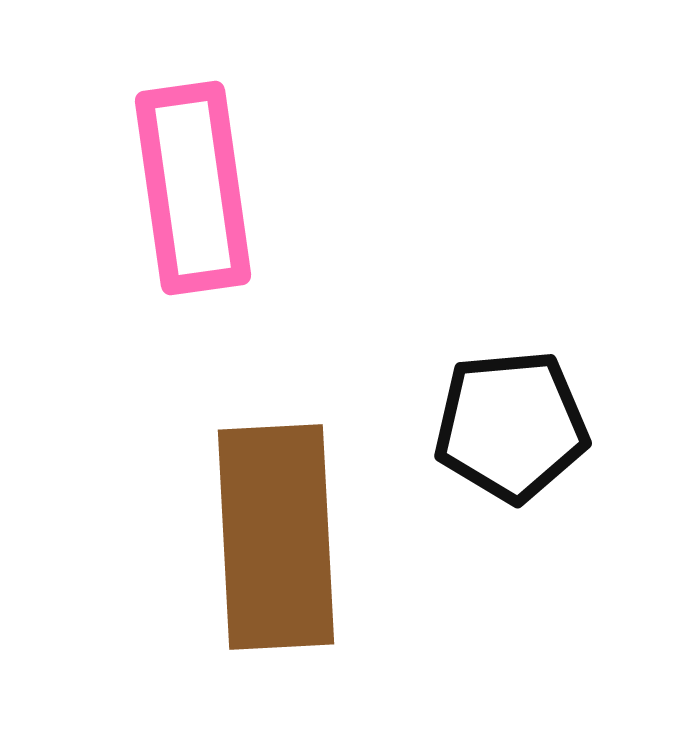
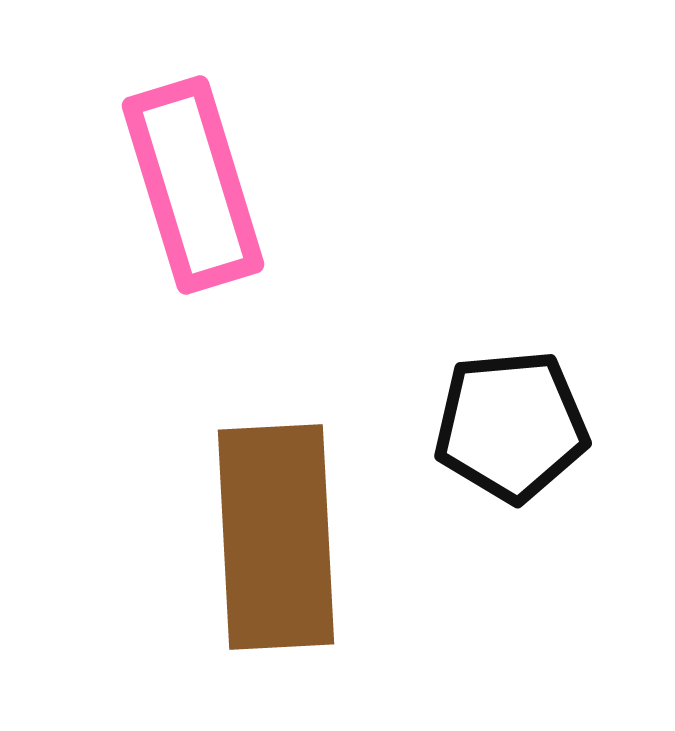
pink rectangle: moved 3 px up; rotated 9 degrees counterclockwise
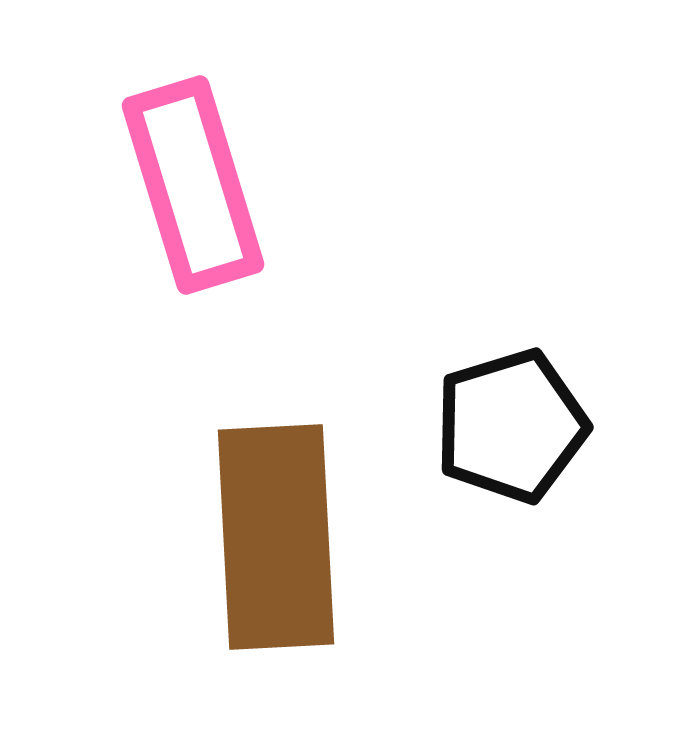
black pentagon: rotated 12 degrees counterclockwise
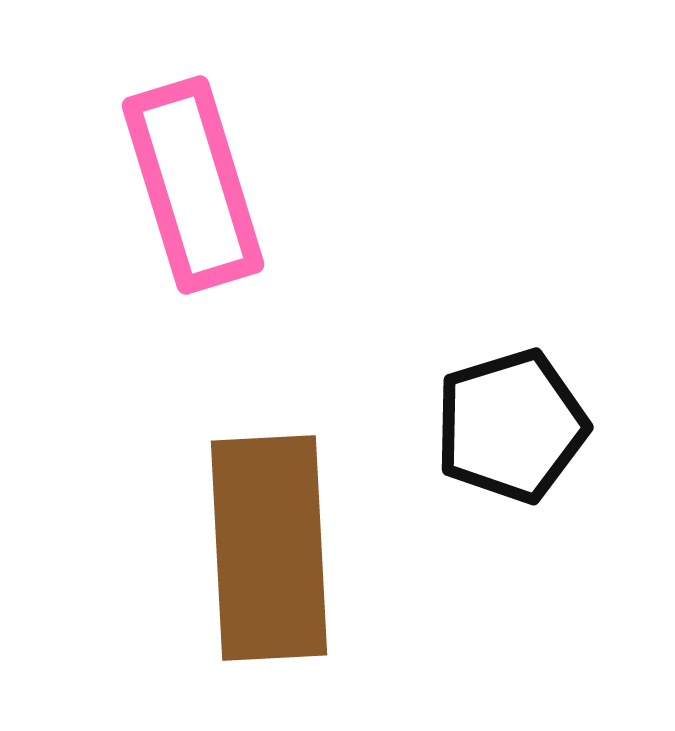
brown rectangle: moved 7 px left, 11 px down
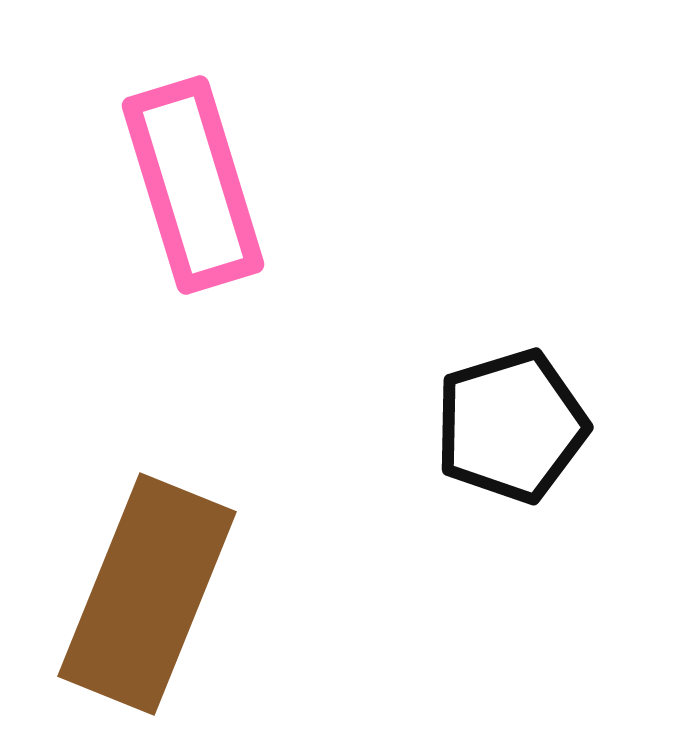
brown rectangle: moved 122 px left, 46 px down; rotated 25 degrees clockwise
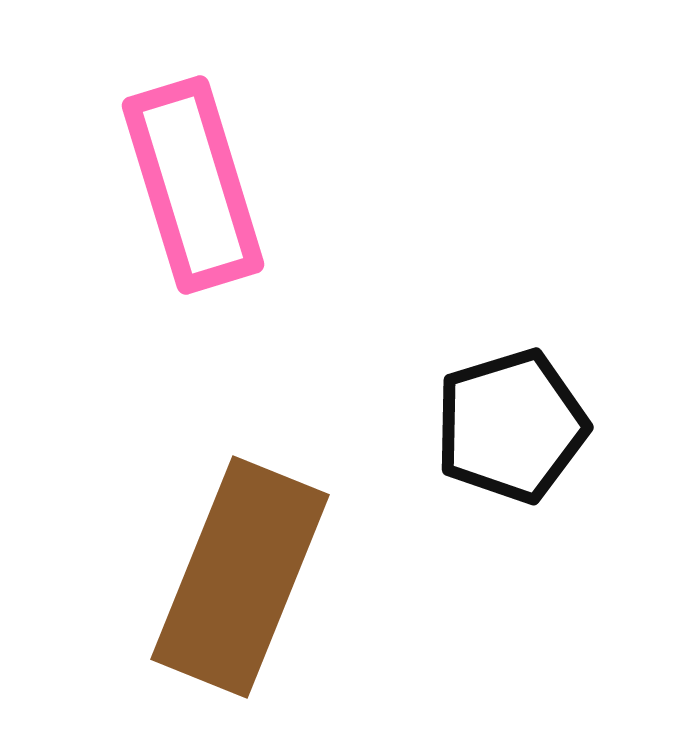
brown rectangle: moved 93 px right, 17 px up
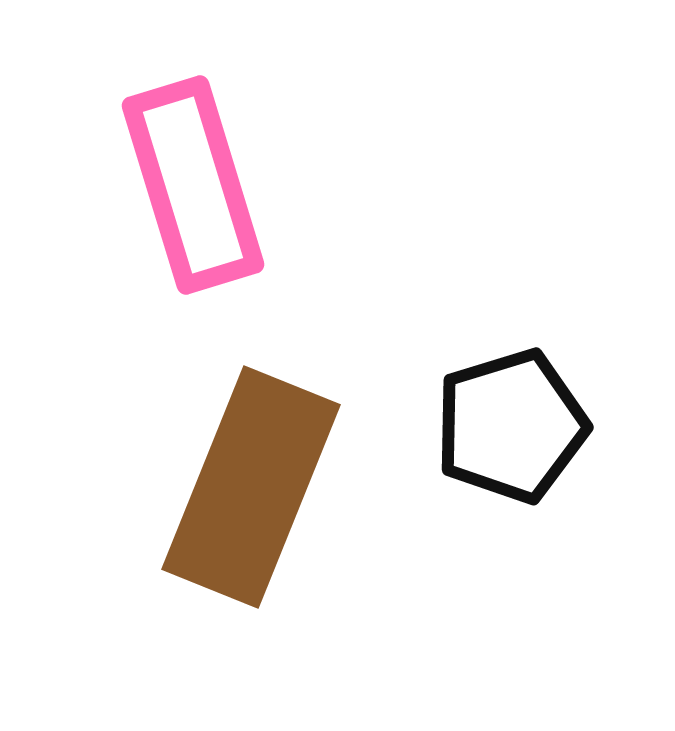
brown rectangle: moved 11 px right, 90 px up
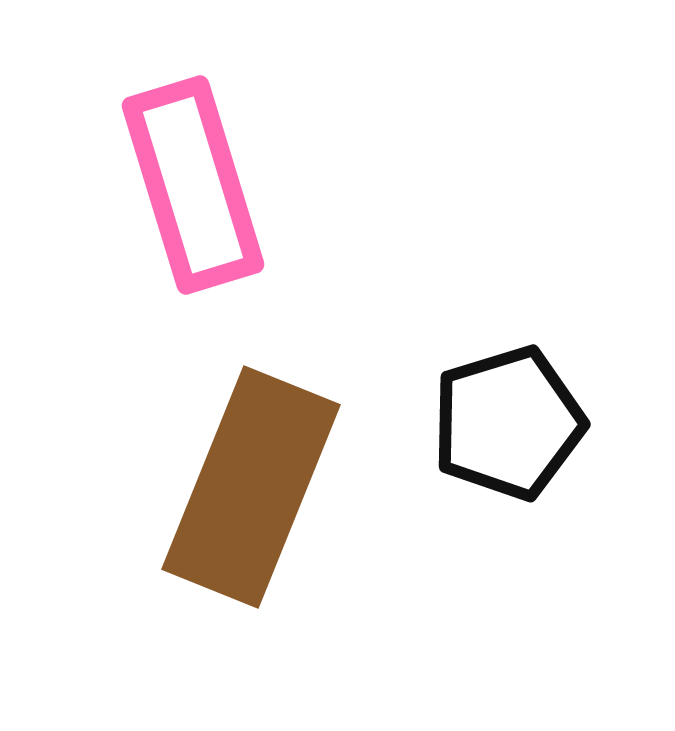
black pentagon: moved 3 px left, 3 px up
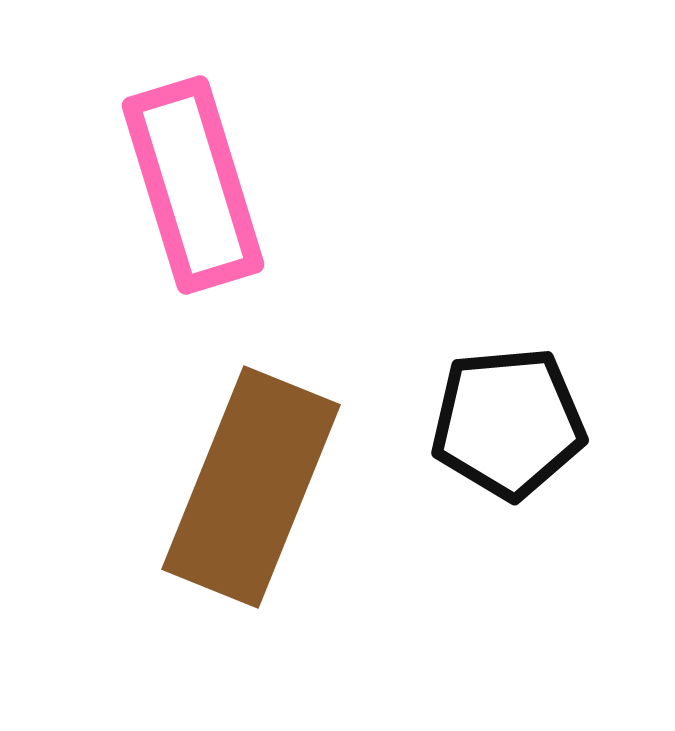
black pentagon: rotated 12 degrees clockwise
